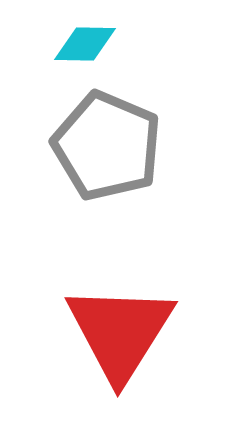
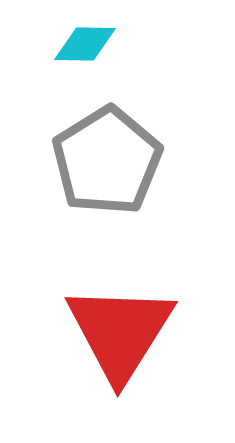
gray pentagon: moved 15 px down; rotated 17 degrees clockwise
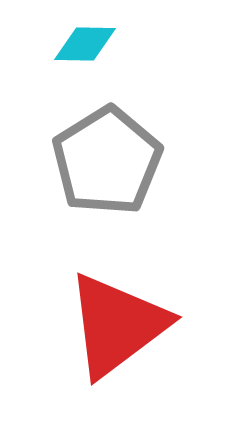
red triangle: moved 3 px left, 7 px up; rotated 21 degrees clockwise
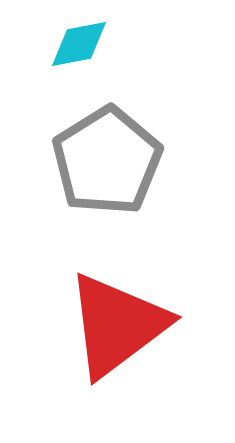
cyan diamond: moved 6 px left; rotated 12 degrees counterclockwise
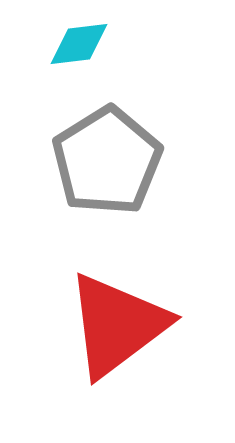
cyan diamond: rotated 4 degrees clockwise
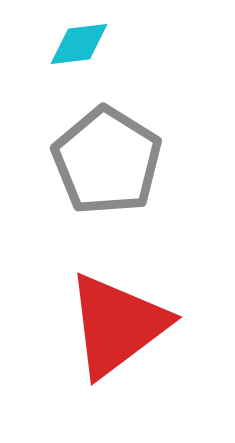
gray pentagon: rotated 8 degrees counterclockwise
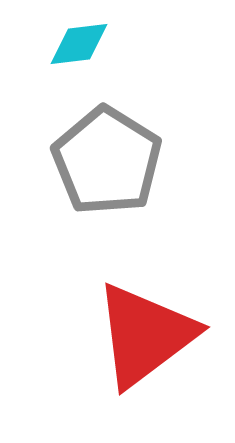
red triangle: moved 28 px right, 10 px down
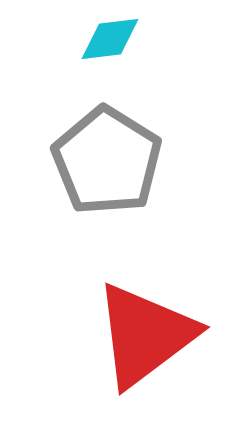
cyan diamond: moved 31 px right, 5 px up
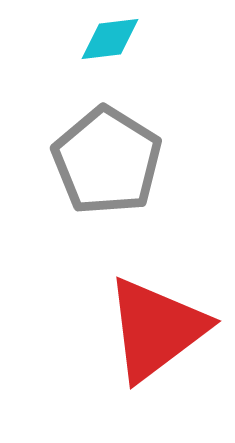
red triangle: moved 11 px right, 6 px up
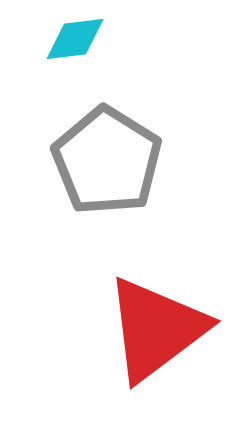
cyan diamond: moved 35 px left
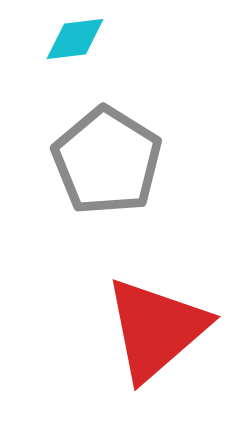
red triangle: rotated 4 degrees counterclockwise
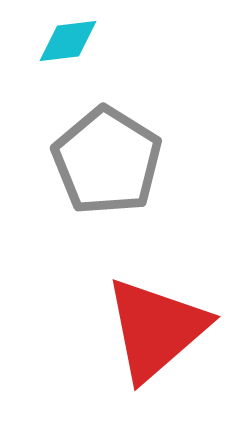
cyan diamond: moved 7 px left, 2 px down
